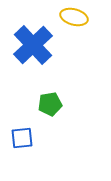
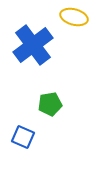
blue cross: rotated 6 degrees clockwise
blue square: moved 1 px right, 1 px up; rotated 30 degrees clockwise
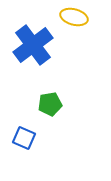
blue square: moved 1 px right, 1 px down
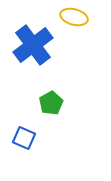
green pentagon: moved 1 px right, 1 px up; rotated 20 degrees counterclockwise
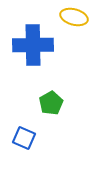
blue cross: rotated 36 degrees clockwise
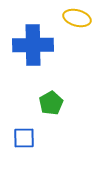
yellow ellipse: moved 3 px right, 1 px down
blue square: rotated 25 degrees counterclockwise
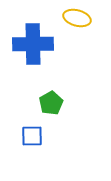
blue cross: moved 1 px up
blue square: moved 8 px right, 2 px up
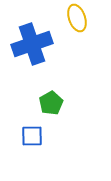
yellow ellipse: rotated 56 degrees clockwise
blue cross: moved 1 px left; rotated 18 degrees counterclockwise
